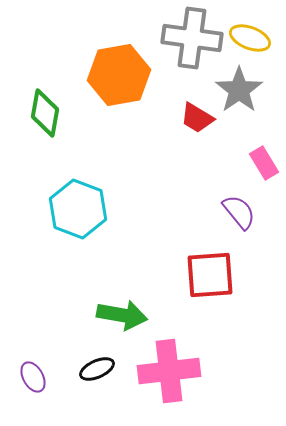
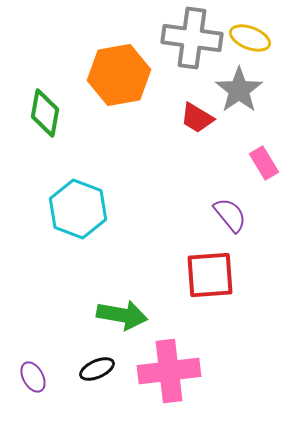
purple semicircle: moved 9 px left, 3 px down
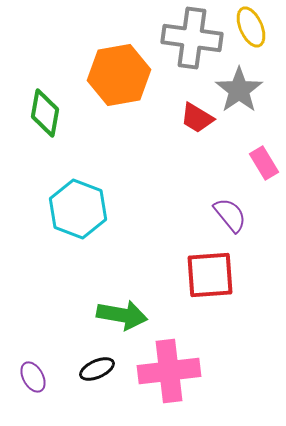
yellow ellipse: moved 1 px right, 11 px up; rotated 45 degrees clockwise
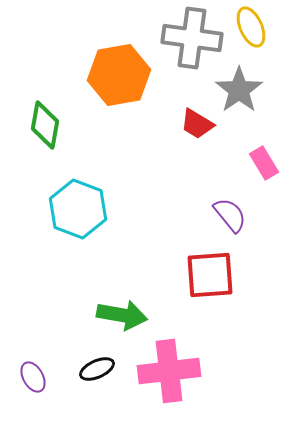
green diamond: moved 12 px down
red trapezoid: moved 6 px down
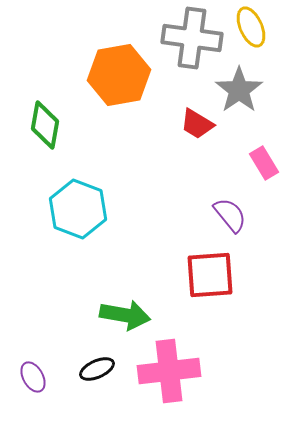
green arrow: moved 3 px right
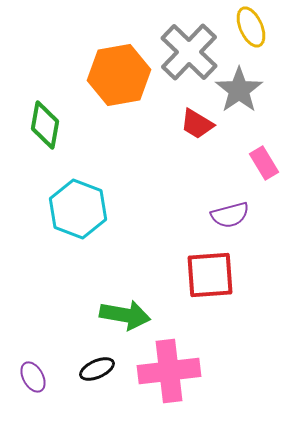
gray cross: moved 3 px left, 14 px down; rotated 36 degrees clockwise
purple semicircle: rotated 114 degrees clockwise
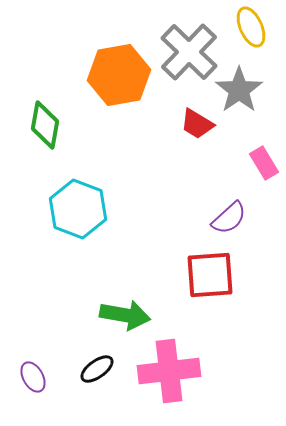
purple semicircle: moved 1 px left, 3 px down; rotated 27 degrees counterclockwise
black ellipse: rotated 12 degrees counterclockwise
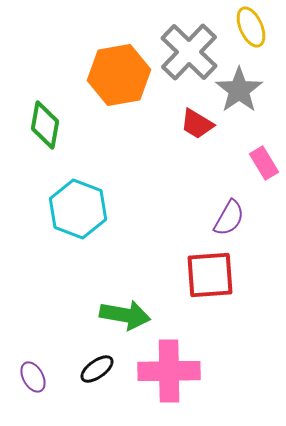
purple semicircle: rotated 18 degrees counterclockwise
pink cross: rotated 6 degrees clockwise
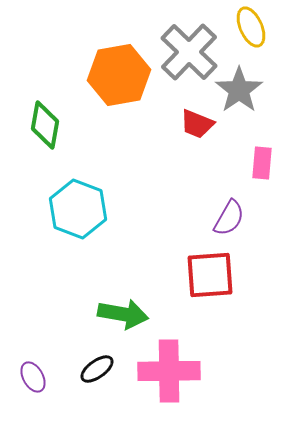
red trapezoid: rotated 9 degrees counterclockwise
pink rectangle: moved 2 px left; rotated 36 degrees clockwise
green arrow: moved 2 px left, 1 px up
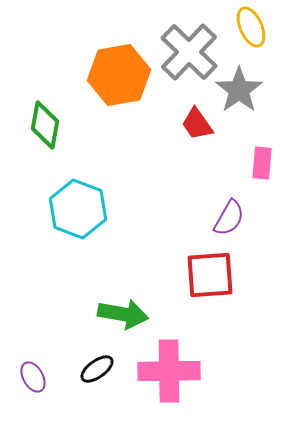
red trapezoid: rotated 33 degrees clockwise
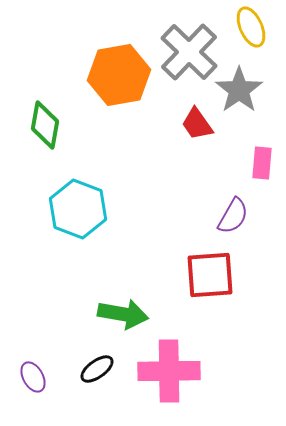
purple semicircle: moved 4 px right, 2 px up
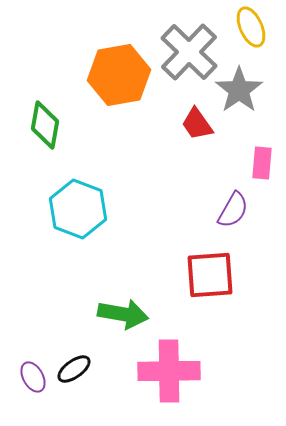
purple semicircle: moved 6 px up
black ellipse: moved 23 px left
